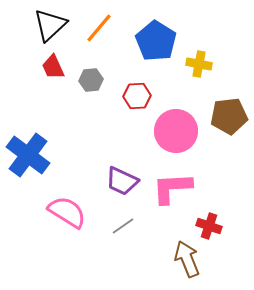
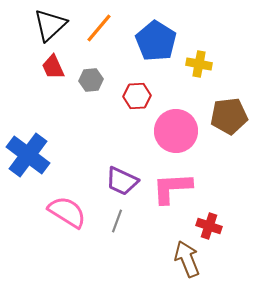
gray line: moved 6 px left, 5 px up; rotated 35 degrees counterclockwise
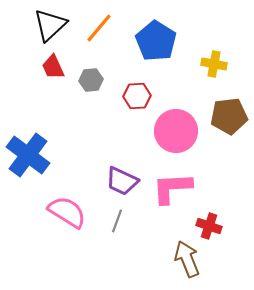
yellow cross: moved 15 px right
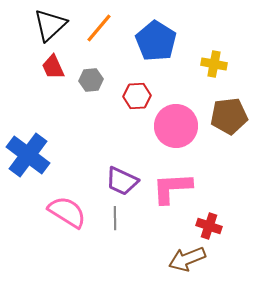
pink circle: moved 5 px up
gray line: moved 2 px left, 3 px up; rotated 20 degrees counterclockwise
brown arrow: rotated 90 degrees counterclockwise
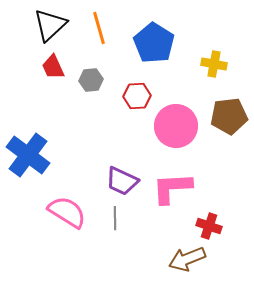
orange line: rotated 56 degrees counterclockwise
blue pentagon: moved 2 px left, 2 px down
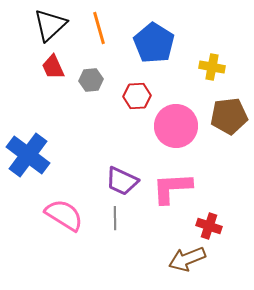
yellow cross: moved 2 px left, 3 px down
pink semicircle: moved 3 px left, 3 px down
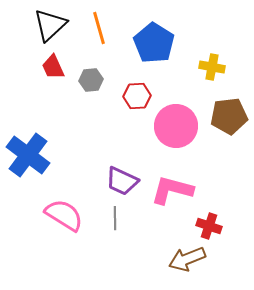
pink L-shape: moved 2 px down; rotated 18 degrees clockwise
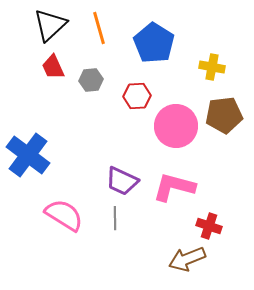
brown pentagon: moved 5 px left, 1 px up
pink L-shape: moved 2 px right, 3 px up
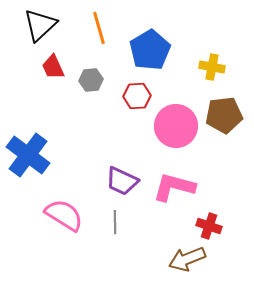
black triangle: moved 10 px left
blue pentagon: moved 4 px left, 7 px down; rotated 9 degrees clockwise
gray line: moved 4 px down
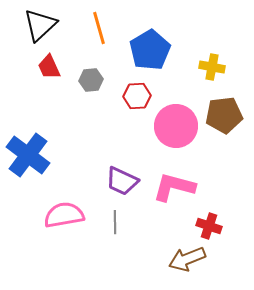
red trapezoid: moved 4 px left
pink semicircle: rotated 42 degrees counterclockwise
